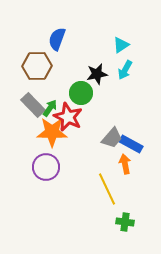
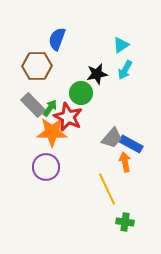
orange arrow: moved 2 px up
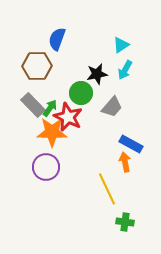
gray trapezoid: moved 31 px up
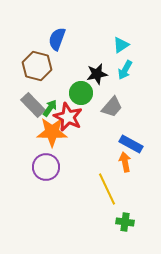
brown hexagon: rotated 16 degrees clockwise
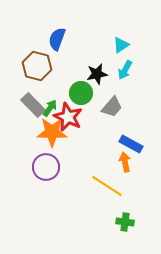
yellow line: moved 3 px up; rotated 32 degrees counterclockwise
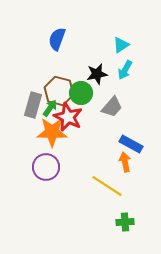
brown hexagon: moved 22 px right, 25 px down
gray rectangle: rotated 60 degrees clockwise
green cross: rotated 12 degrees counterclockwise
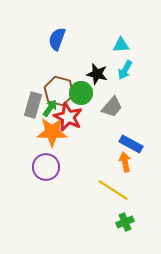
cyan triangle: rotated 30 degrees clockwise
black star: rotated 25 degrees clockwise
yellow line: moved 6 px right, 4 px down
green cross: rotated 18 degrees counterclockwise
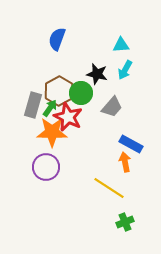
brown hexagon: rotated 16 degrees clockwise
yellow line: moved 4 px left, 2 px up
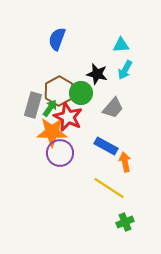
gray trapezoid: moved 1 px right, 1 px down
blue rectangle: moved 25 px left, 2 px down
purple circle: moved 14 px right, 14 px up
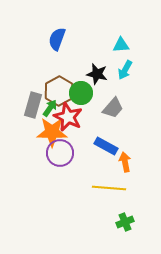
yellow line: rotated 28 degrees counterclockwise
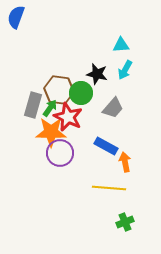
blue semicircle: moved 41 px left, 22 px up
brown hexagon: moved 1 px up; rotated 24 degrees counterclockwise
orange star: moved 1 px left
